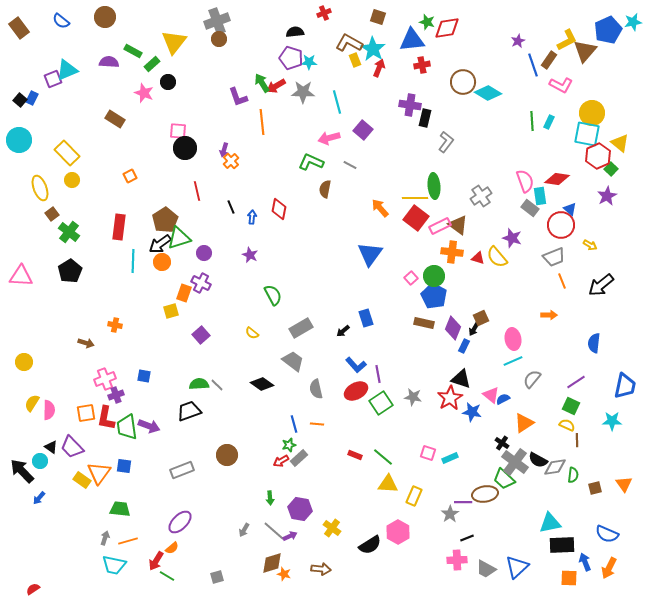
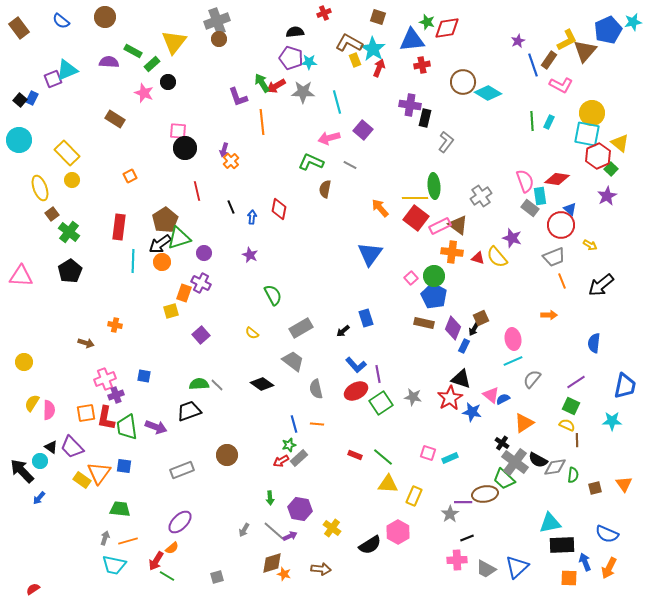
purple arrow at (149, 426): moved 7 px right, 1 px down
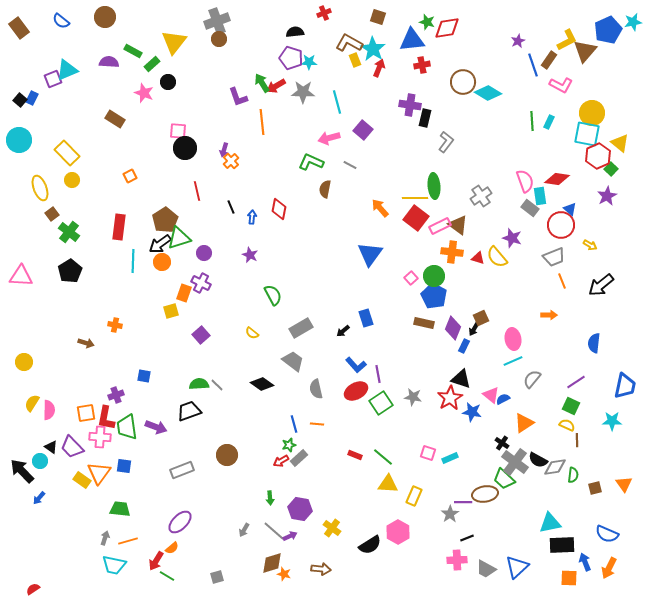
pink cross at (105, 379): moved 5 px left, 58 px down; rotated 25 degrees clockwise
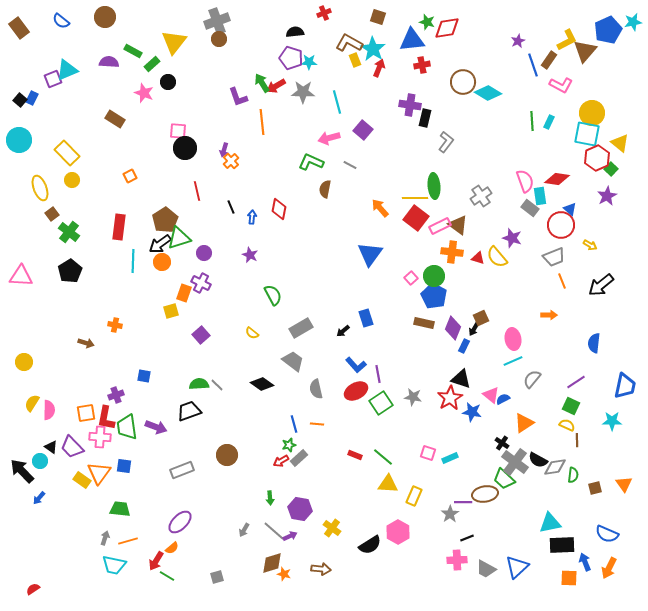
red hexagon at (598, 156): moved 1 px left, 2 px down
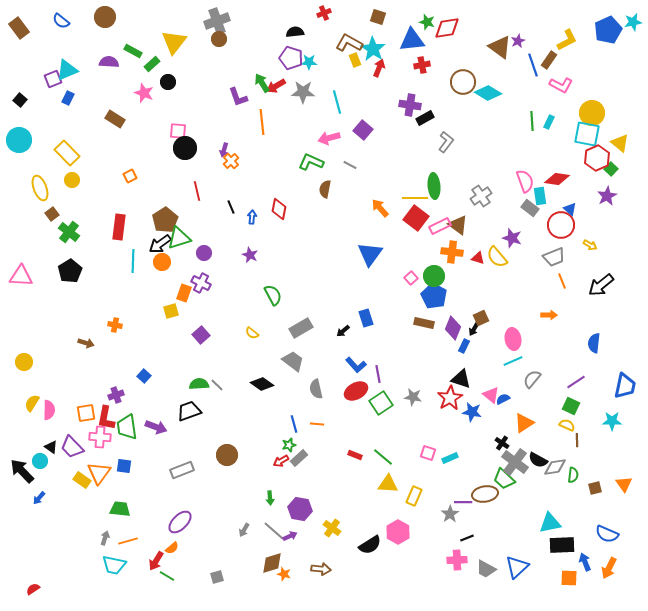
brown triangle at (585, 51): moved 85 px left, 4 px up; rotated 35 degrees counterclockwise
blue rectangle at (32, 98): moved 36 px right
black rectangle at (425, 118): rotated 48 degrees clockwise
blue square at (144, 376): rotated 32 degrees clockwise
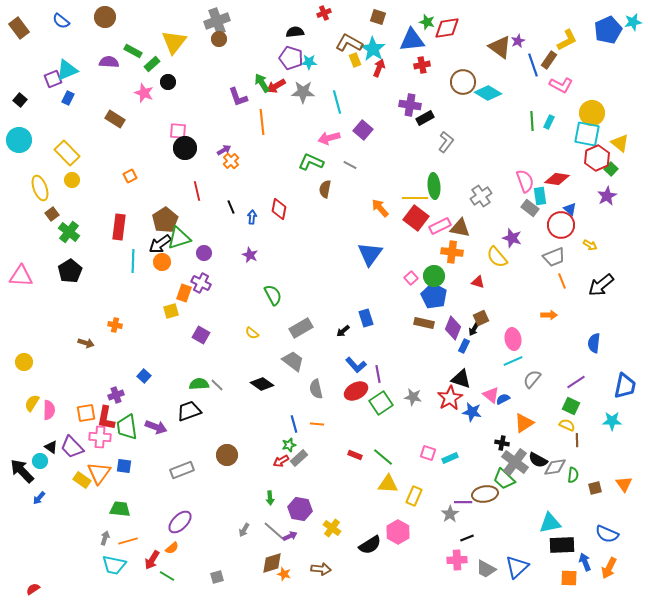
purple arrow at (224, 150): rotated 136 degrees counterclockwise
brown triangle at (458, 225): moved 2 px right, 3 px down; rotated 25 degrees counterclockwise
red triangle at (478, 258): moved 24 px down
purple square at (201, 335): rotated 18 degrees counterclockwise
black cross at (502, 443): rotated 24 degrees counterclockwise
red arrow at (156, 561): moved 4 px left, 1 px up
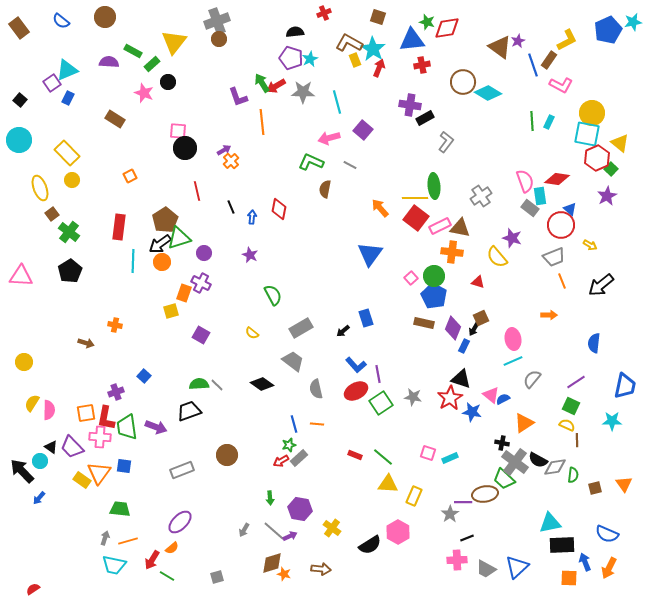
cyan star at (309, 62): moved 1 px right, 3 px up; rotated 28 degrees counterclockwise
purple square at (53, 79): moved 1 px left, 4 px down; rotated 12 degrees counterclockwise
purple cross at (116, 395): moved 3 px up
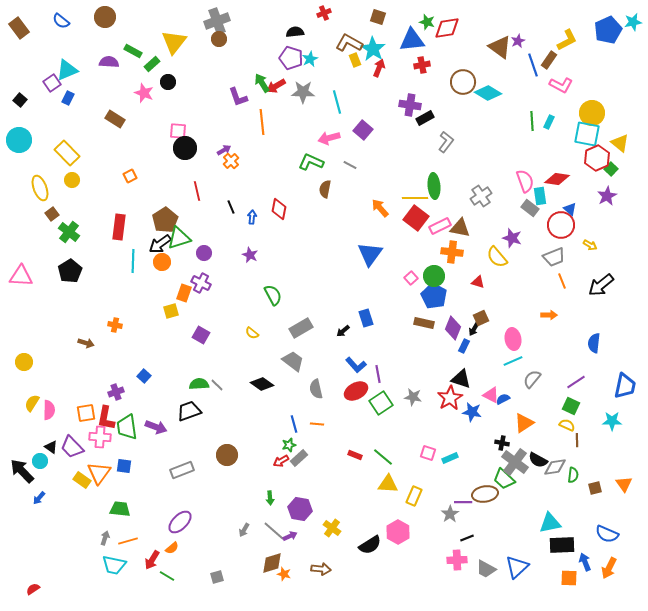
pink triangle at (491, 395): rotated 12 degrees counterclockwise
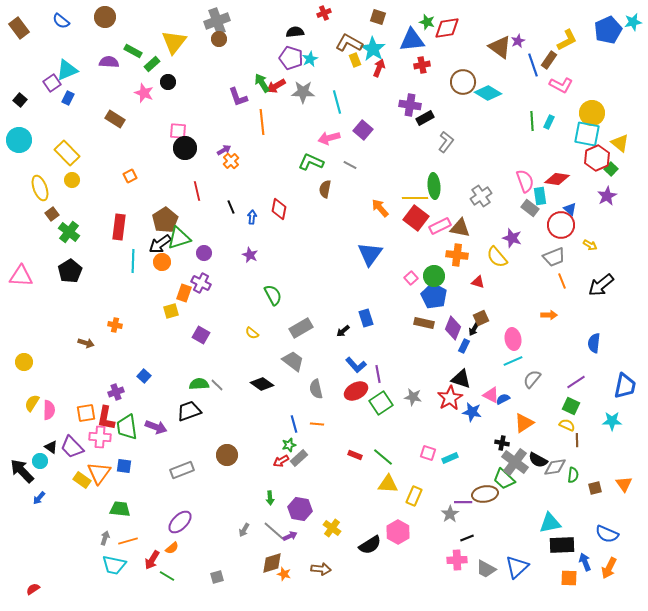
orange cross at (452, 252): moved 5 px right, 3 px down
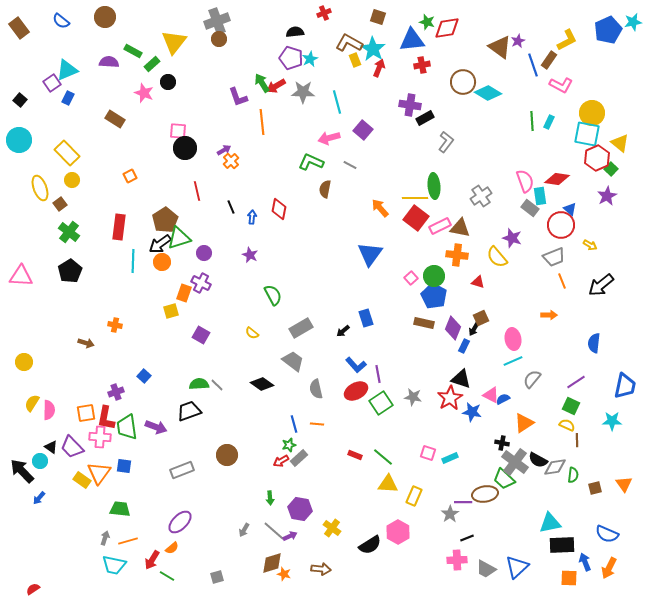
brown square at (52, 214): moved 8 px right, 10 px up
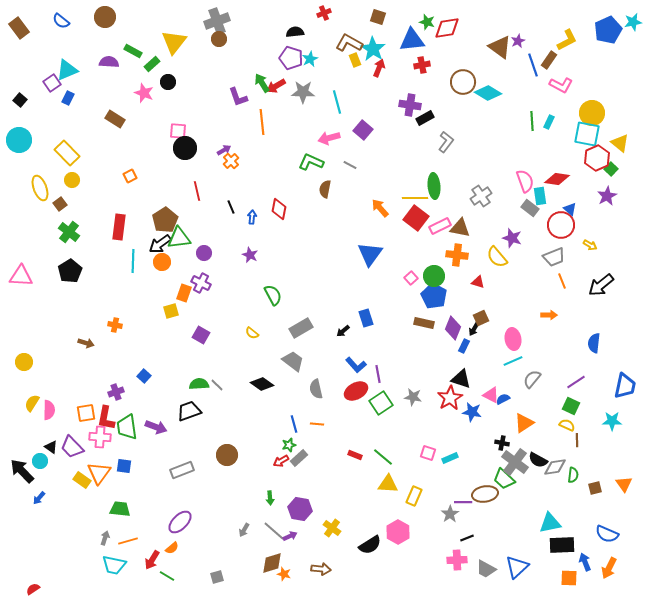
green triangle at (179, 238): rotated 10 degrees clockwise
